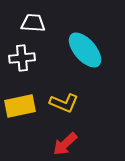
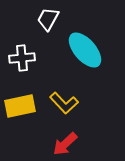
white trapezoid: moved 15 px right, 4 px up; rotated 65 degrees counterclockwise
yellow L-shape: rotated 24 degrees clockwise
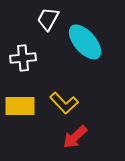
cyan ellipse: moved 8 px up
white cross: moved 1 px right
yellow rectangle: rotated 12 degrees clockwise
red arrow: moved 10 px right, 7 px up
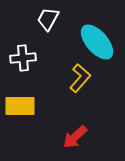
cyan ellipse: moved 12 px right
yellow L-shape: moved 16 px right, 25 px up; rotated 96 degrees counterclockwise
